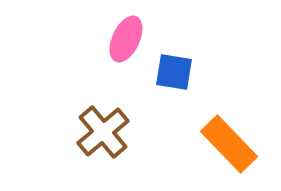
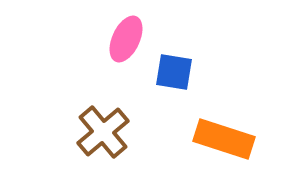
orange rectangle: moved 5 px left, 5 px up; rotated 28 degrees counterclockwise
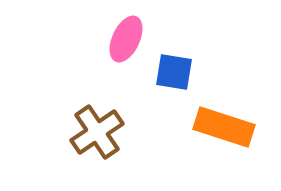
brown cross: moved 6 px left; rotated 6 degrees clockwise
orange rectangle: moved 12 px up
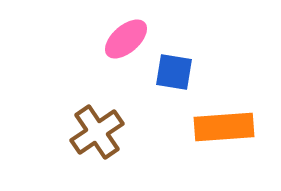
pink ellipse: rotated 24 degrees clockwise
orange rectangle: rotated 22 degrees counterclockwise
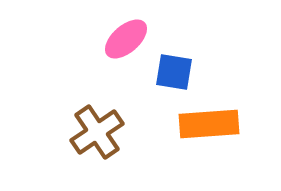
orange rectangle: moved 15 px left, 3 px up
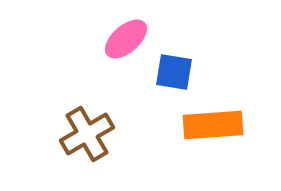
orange rectangle: moved 4 px right, 1 px down
brown cross: moved 10 px left, 2 px down; rotated 4 degrees clockwise
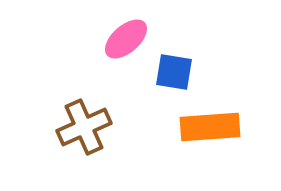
orange rectangle: moved 3 px left, 2 px down
brown cross: moved 3 px left, 7 px up; rotated 6 degrees clockwise
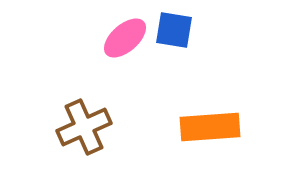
pink ellipse: moved 1 px left, 1 px up
blue square: moved 42 px up
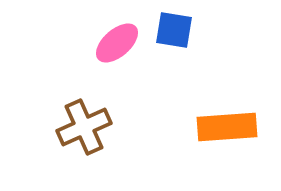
pink ellipse: moved 8 px left, 5 px down
orange rectangle: moved 17 px right
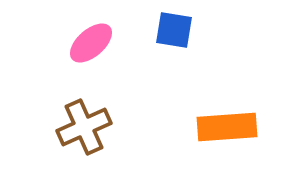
pink ellipse: moved 26 px left
